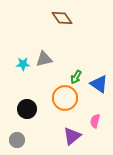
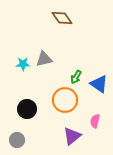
orange circle: moved 2 px down
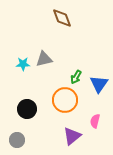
brown diamond: rotated 15 degrees clockwise
blue triangle: rotated 30 degrees clockwise
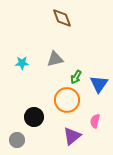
gray triangle: moved 11 px right
cyan star: moved 1 px left, 1 px up
orange circle: moved 2 px right
black circle: moved 7 px right, 8 px down
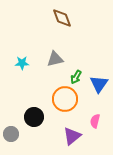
orange circle: moved 2 px left, 1 px up
gray circle: moved 6 px left, 6 px up
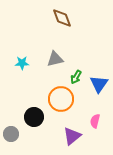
orange circle: moved 4 px left
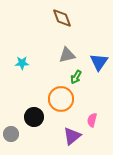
gray triangle: moved 12 px right, 4 px up
blue triangle: moved 22 px up
pink semicircle: moved 3 px left, 1 px up
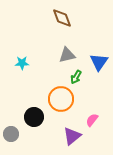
pink semicircle: rotated 24 degrees clockwise
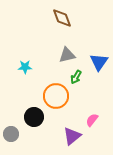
cyan star: moved 3 px right, 4 px down
orange circle: moved 5 px left, 3 px up
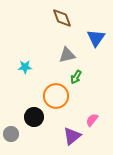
blue triangle: moved 3 px left, 24 px up
